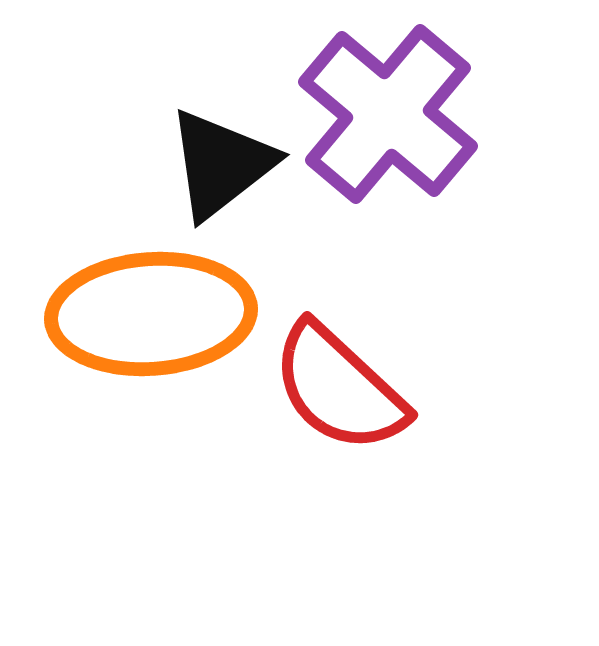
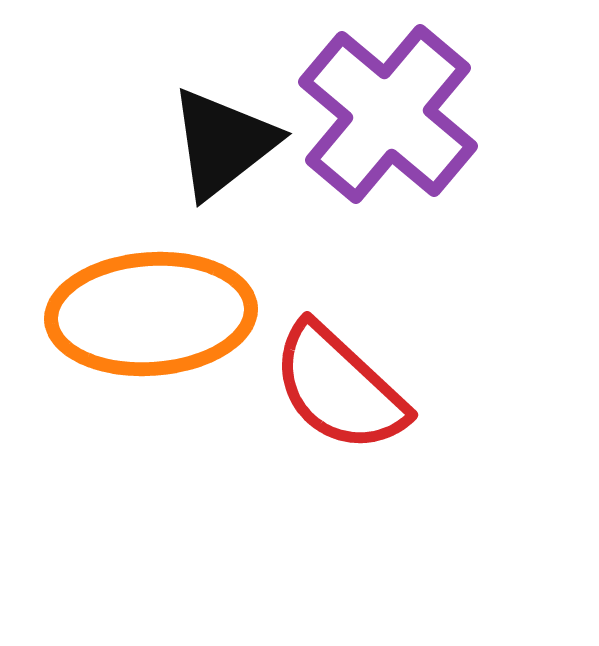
black triangle: moved 2 px right, 21 px up
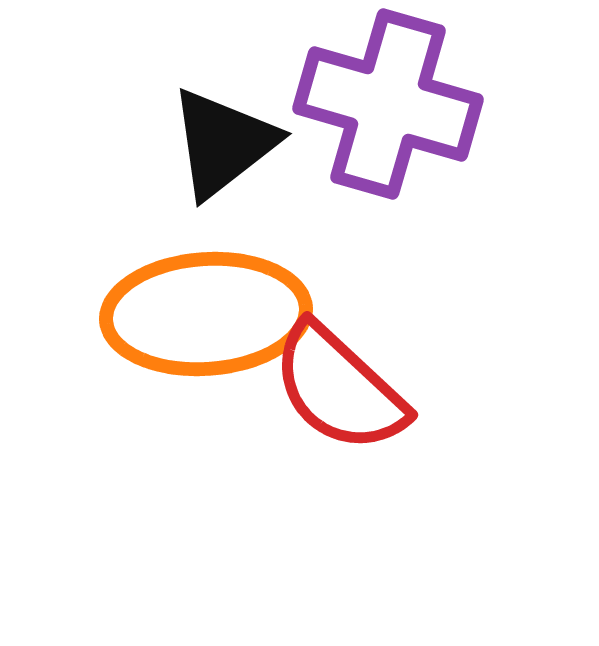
purple cross: moved 10 px up; rotated 24 degrees counterclockwise
orange ellipse: moved 55 px right
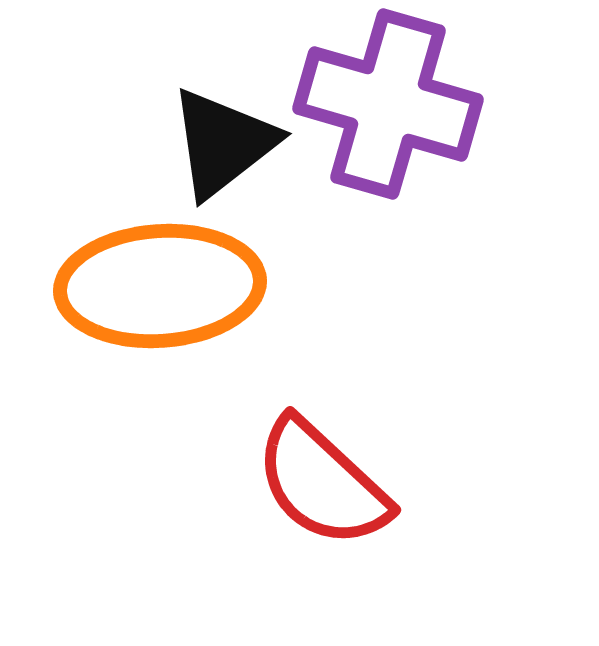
orange ellipse: moved 46 px left, 28 px up
red semicircle: moved 17 px left, 95 px down
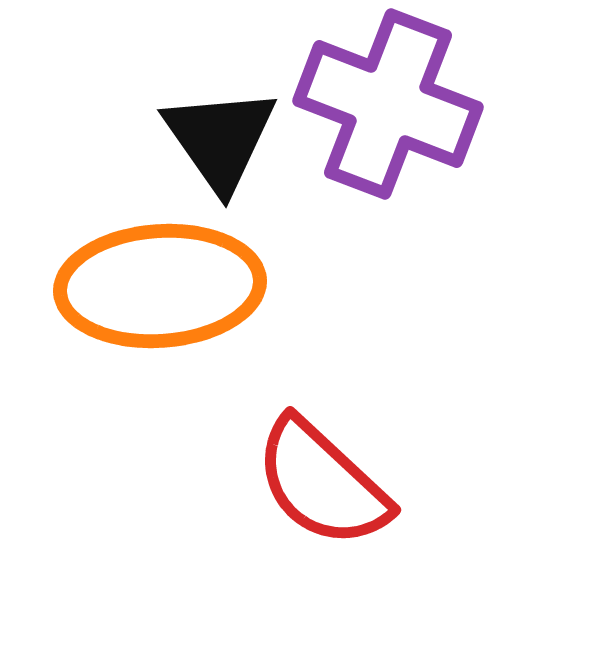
purple cross: rotated 5 degrees clockwise
black triangle: moved 3 px left, 4 px up; rotated 27 degrees counterclockwise
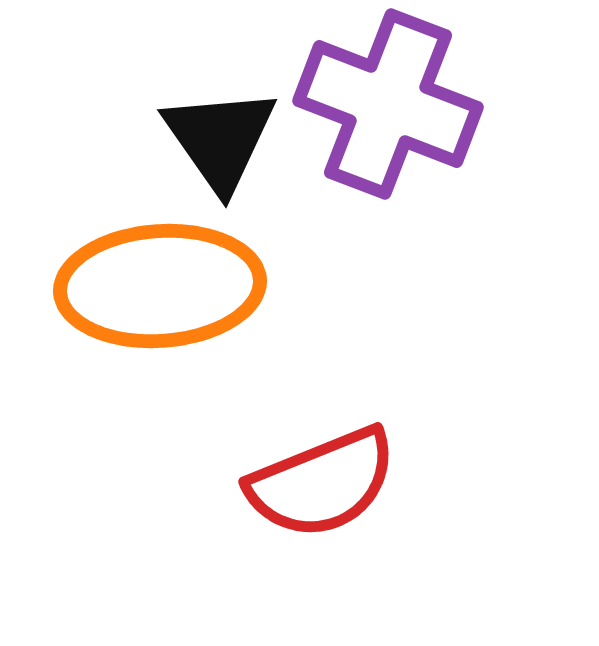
red semicircle: rotated 65 degrees counterclockwise
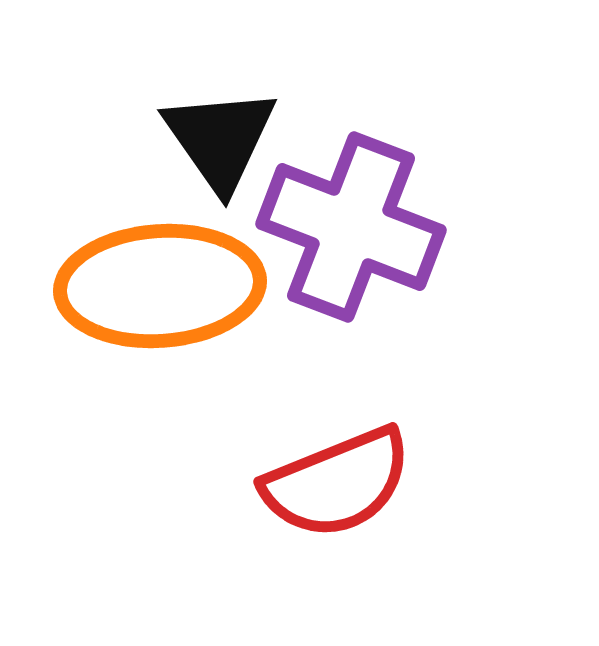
purple cross: moved 37 px left, 123 px down
red semicircle: moved 15 px right
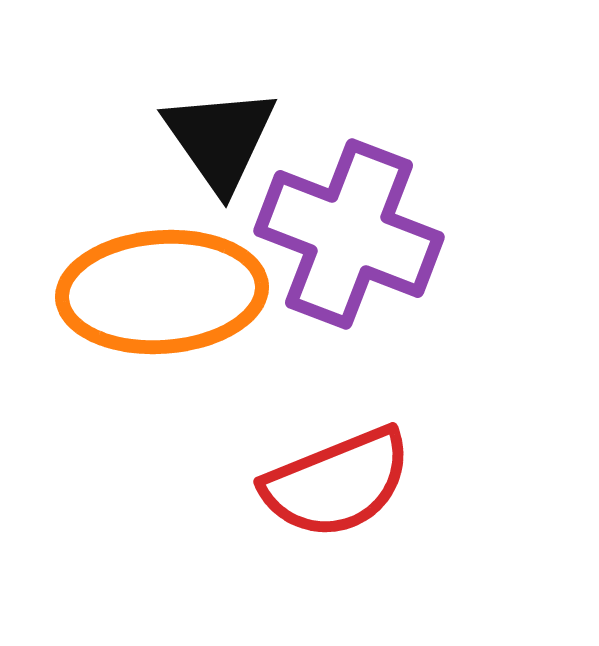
purple cross: moved 2 px left, 7 px down
orange ellipse: moved 2 px right, 6 px down
